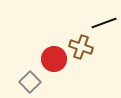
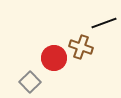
red circle: moved 1 px up
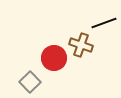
brown cross: moved 2 px up
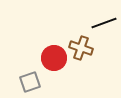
brown cross: moved 3 px down
gray square: rotated 25 degrees clockwise
